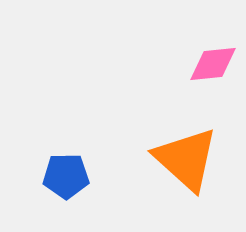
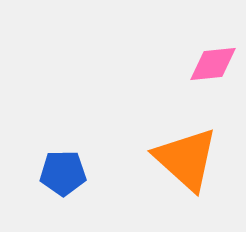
blue pentagon: moved 3 px left, 3 px up
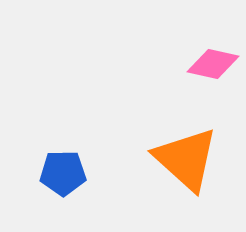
pink diamond: rotated 18 degrees clockwise
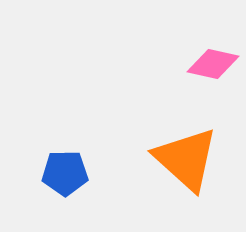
blue pentagon: moved 2 px right
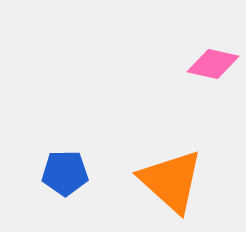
orange triangle: moved 15 px left, 22 px down
